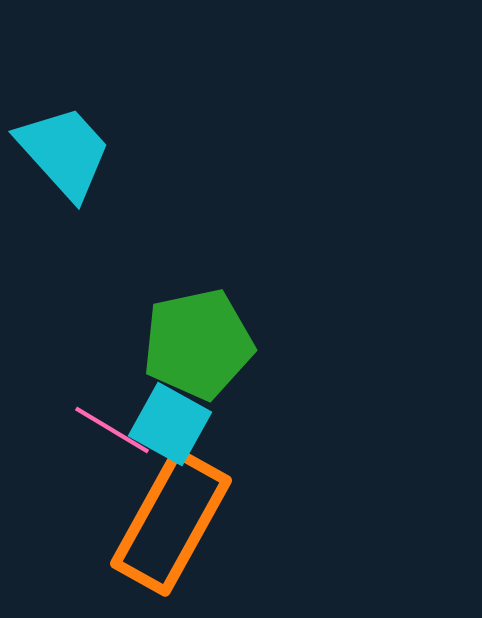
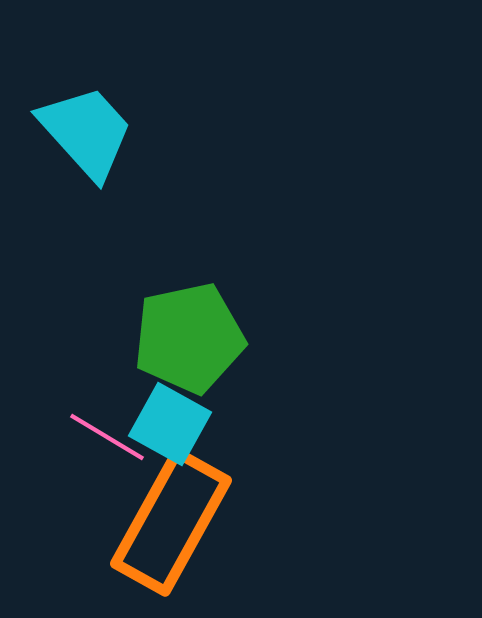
cyan trapezoid: moved 22 px right, 20 px up
green pentagon: moved 9 px left, 6 px up
pink line: moved 5 px left, 7 px down
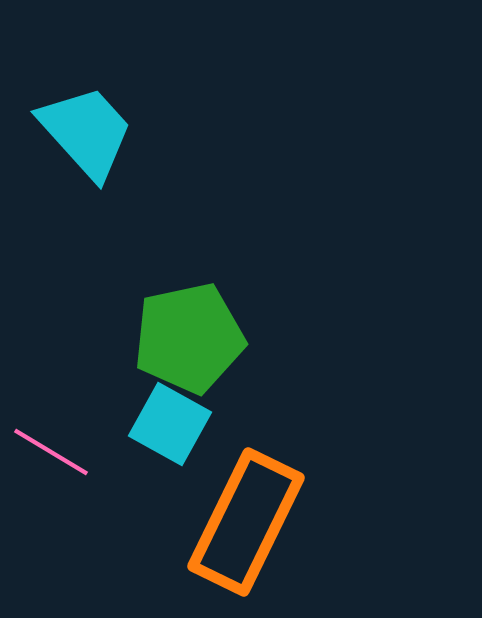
pink line: moved 56 px left, 15 px down
orange rectangle: moved 75 px right; rotated 3 degrees counterclockwise
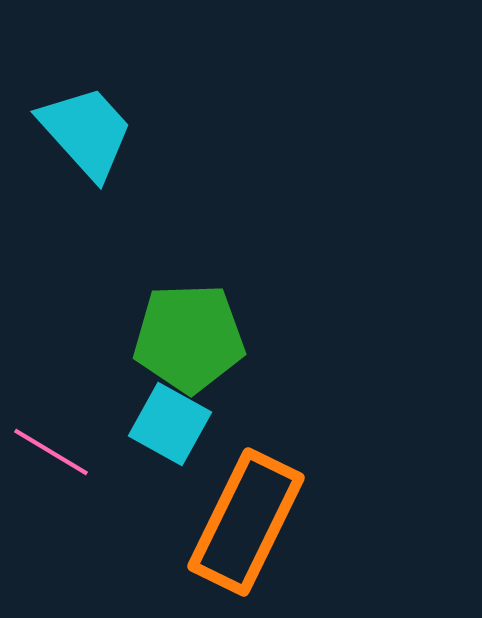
green pentagon: rotated 10 degrees clockwise
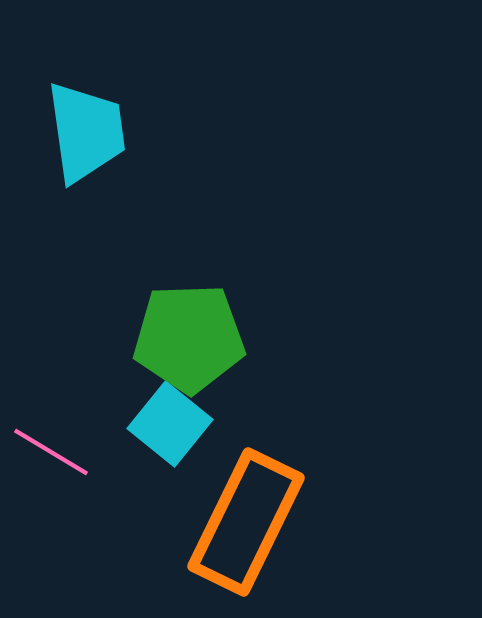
cyan trapezoid: rotated 34 degrees clockwise
cyan square: rotated 10 degrees clockwise
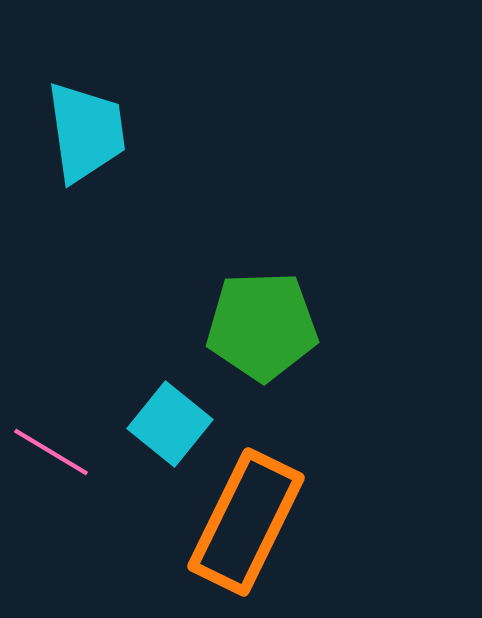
green pentagon: moved 73 px right, 12 px up
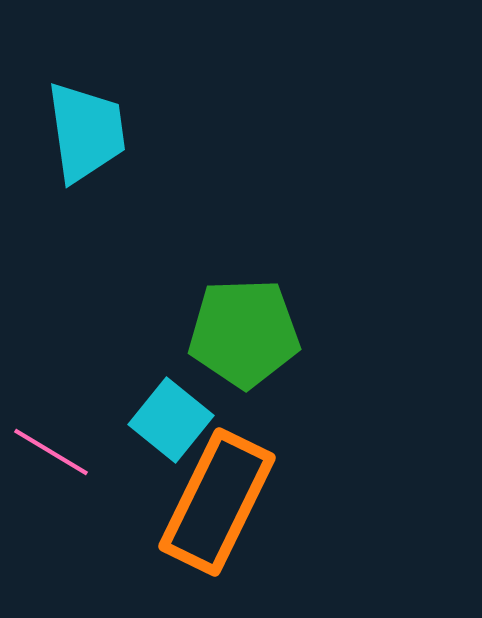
green pentagon: moved 18 px left, 7 px down
cyan square: moved 1 px right, 4 px up
orange rectangle: moved 29 px left, 20 px up
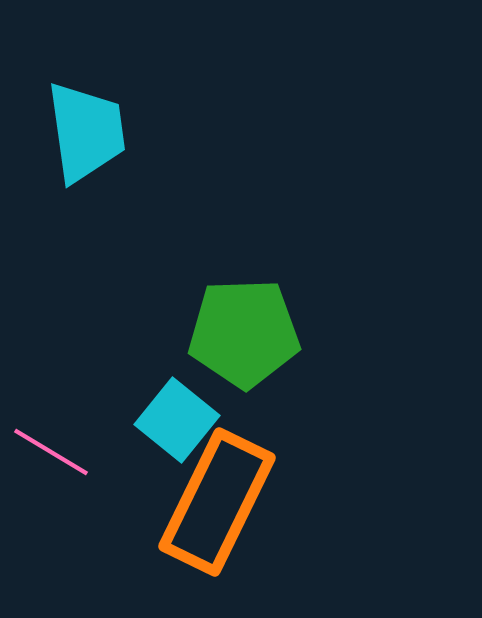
cyan square: moved 6 px right
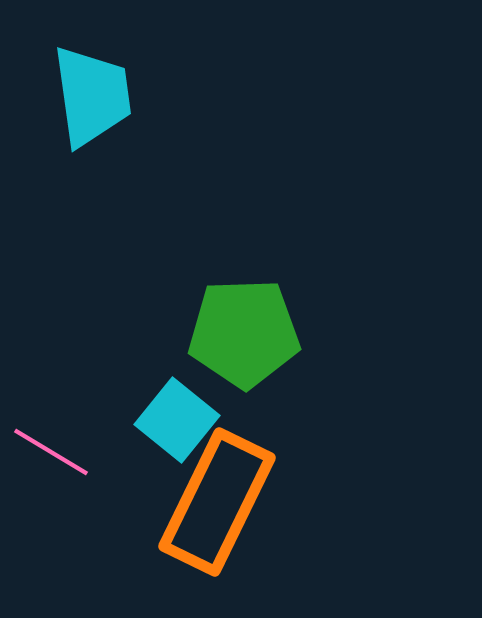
cyan trapezoid: moved 6 px right, 36 px up
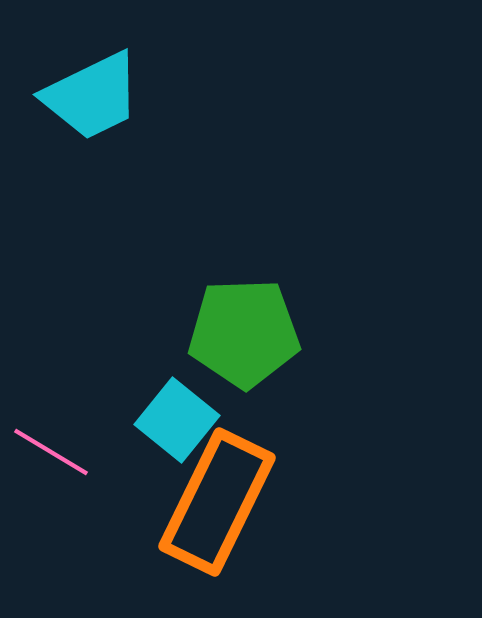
cyan trapezoid: rotated 72 degrees clockwise
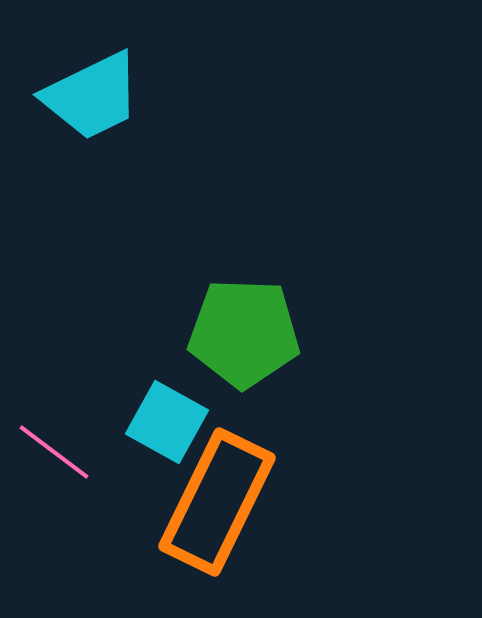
green pentagon: rotated 4 degrees clockwise
cyan square: moved 10 px left, 2 px down; rotated 10 degrees counterclockwise
pink line: moved 3 px right; rotated 6 degrees clockwise
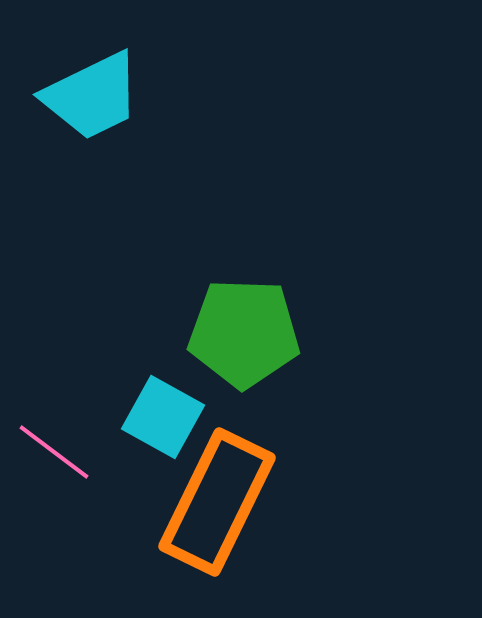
cyan square: moved 4 px left, 5 px up
